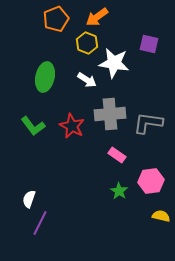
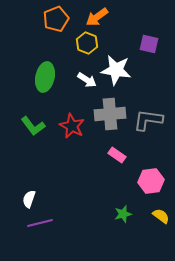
white star: moved 2 px right, 7 px down
gray L-shape: moved 3 px up
green star: moved 4 px right, 23 px down; rotated 24 degrees clockwise
yellow semicircle: rotated 24 degrees clockwise
purple line: rotated 50 degrees clockwise
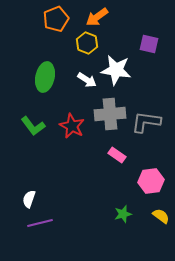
gray L-shape: moved 2 px left, 2 px down
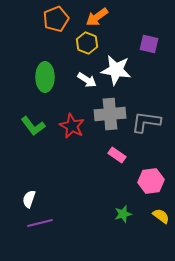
green ellipse: rotated 12 degrees counterclockwise
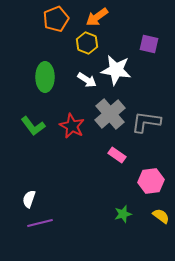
gray cross: rotated 36 degrees counterclockwise
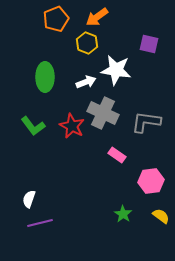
white arrow: moved 1 px left, 2 px down; rotated 54 degrees counterclockwise
gray cross: moved 7 px left, 1 px up; rotated 24 degrees counterclockwise
green star: rotated 24 degrees counterclockwise
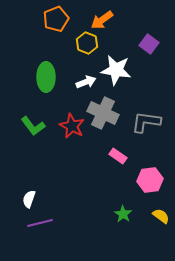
orange arrow: moved 5 px right, 3 px down
purple square: rotated 24 degrees clockwise
green ellipse: moved 1 px right
pink rectangle: moved 1 px right, 1 px down
pink hexagon: moved 1 px left, 1 px up
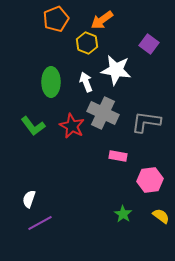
green ellipse: moved 5 px right, 5 px down
white arrow: rotated 90 degrees counterclockwise
pink rectangle: rotated 24 degrees counterclockwise
purple line: rotated 15 degrees counterclockwise
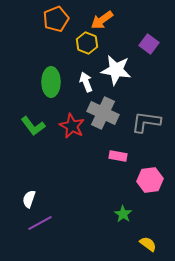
yellow semicircle: moved 13 px left, 28 px down
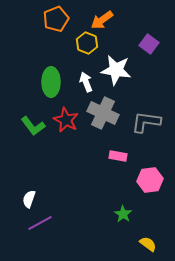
red star: moved 6 px left, 6 px up
